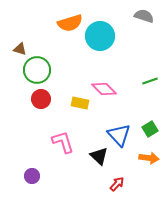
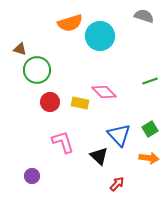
pink diamond: moved 3 px down
red circle: moved 9 px right, 3 px down
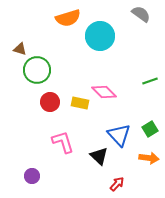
gray semicircle: moved 3 px left, 2 px up; rotated 18 degrees clockwise
orange semicircle: moved 2 px left, 5 px up
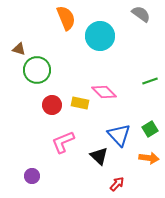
orange semicircle: moved 2 px left; rotated 95 degrees counterclockwise
brown triangle: moved 1 px left
red circle: moved 2 px right, 3 px down
pink L-shape: rotated 95 degrees counterclockwise
